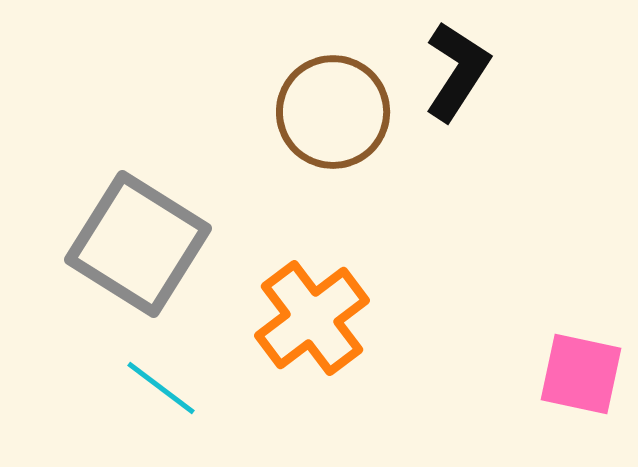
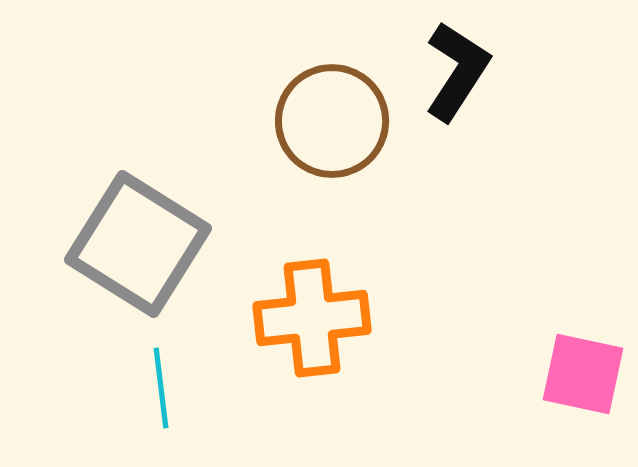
brown circle: moved 1 px left, 9 px down
orange cross: rotated 31 degrees clockwise
pink square: moved 2 px right
cyan line: rotated 46 degrees clockwise
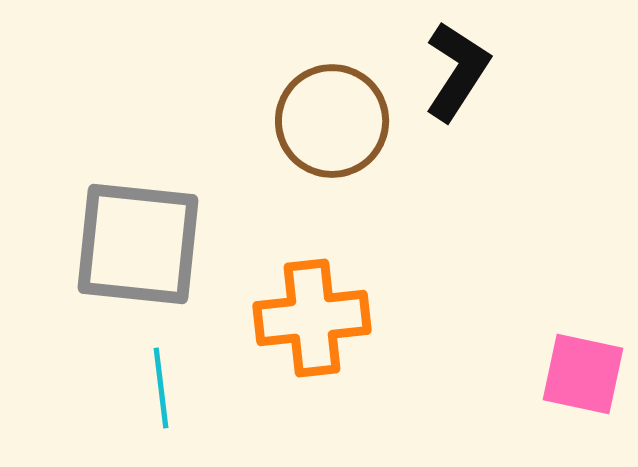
gray square: rotated 26 degrees counterclockwise
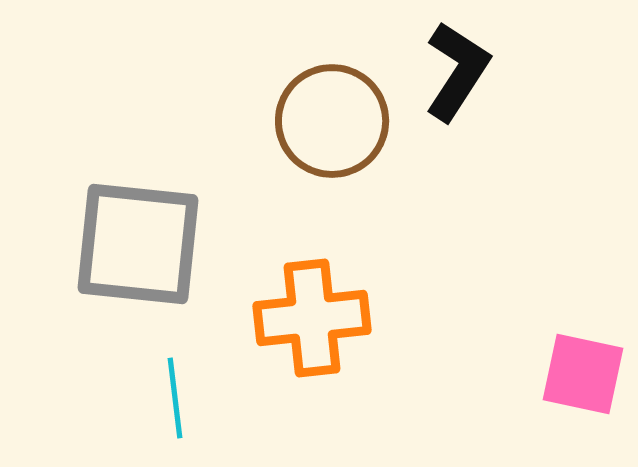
cyan line: moved 14 px right, 10 px down
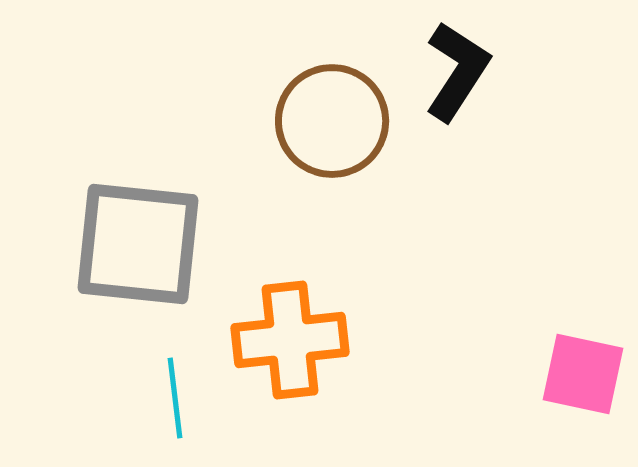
orange cross: moved 22 px left, 22 px down
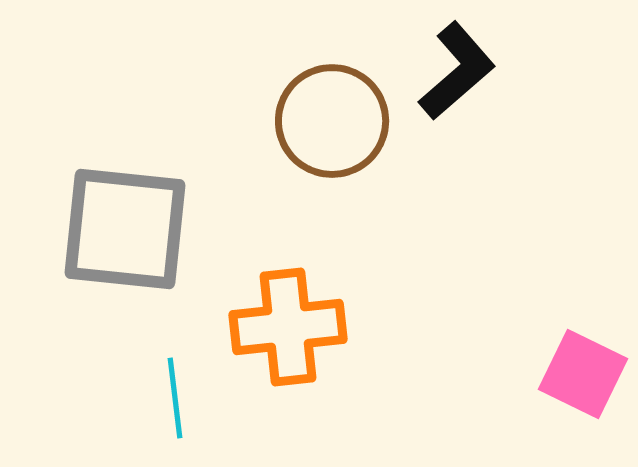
black L-shape: rotated 16 degrees clockwise
gray square: moved 13 px left, 15 px up
orange cross: moved 2 px left, 13 px up
pink square: rotated 14 degrees clockwise
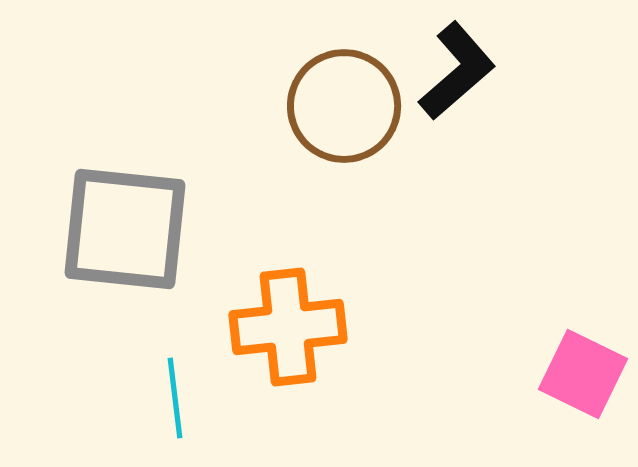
brown circle: moved 12 px right, 15 px up
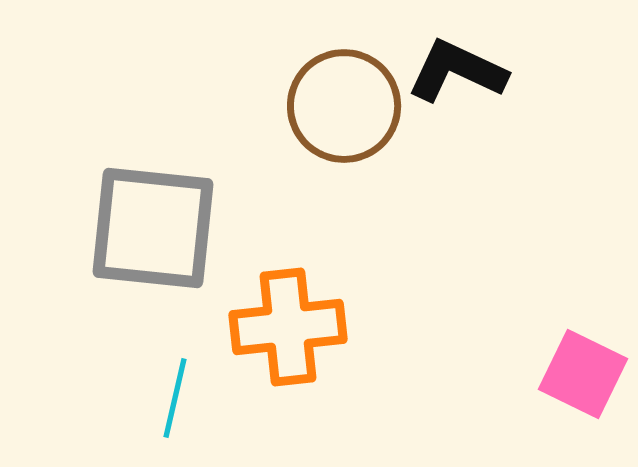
black L-shape: rotated 114 degrees counterclockwise
gray square: moved 28 px right, 1 px up
cyan line: rotated 20 degrees clockwise
